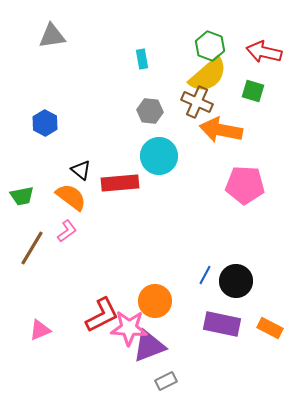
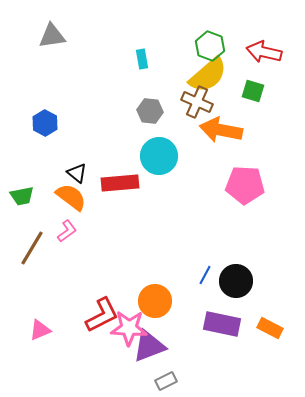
black triangle: moved 4 px left, 3 px down
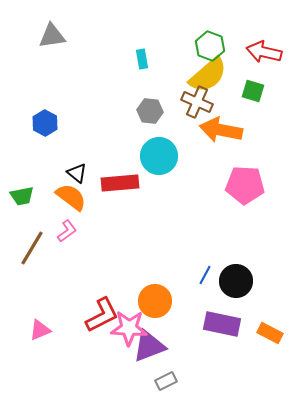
orange rectangle: moved 5 px down
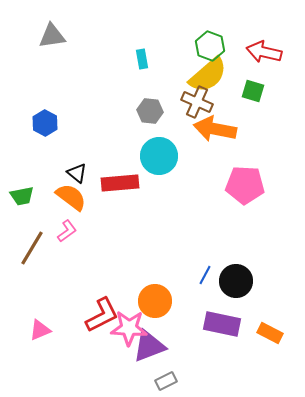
orange arrow: moved 6 px left, 1 px up
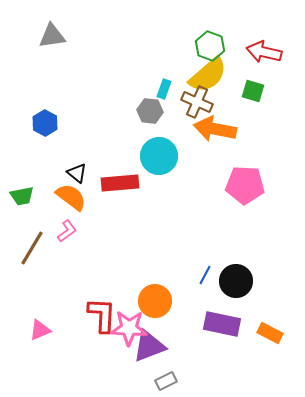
cyan rectangle: moved 22 px right, 30 px down; rotated 30 degrees clockwise
red L-shape: rotated 60 degrees counterclockwise
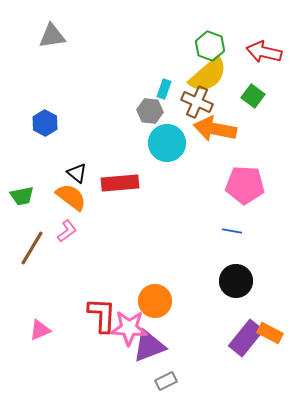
green square: moved 5 px down; rotated 20 degrees clockwise
cyan circle: moved 8 px right, 13 px up
blue line: moved 27 px right, 44 px up; rotated 72 degrees clockwise
purple rectangle: moved 24 px right, 14 px down; rotated 63 degrees counterclockwise
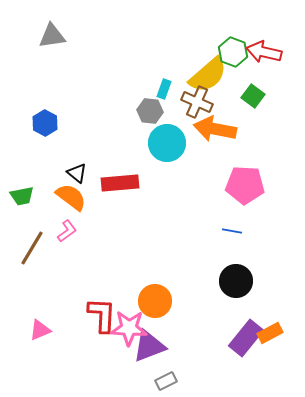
green hexagon: moved 23 px right, 6 px down
orange rectangle: rotated 55 degrees counterclockwise
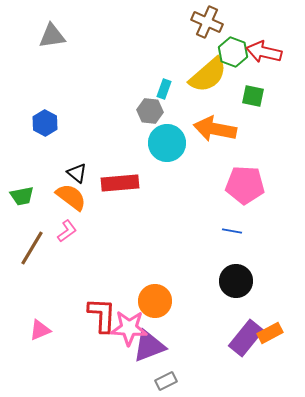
green square: rotated 25 degrees counterclockwise
brown cross: moved 10 px right, 80 px up
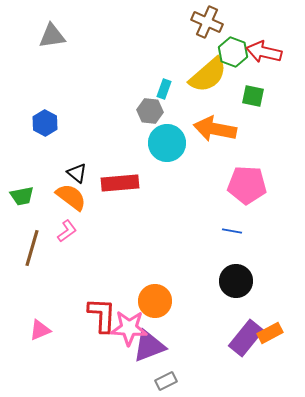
pink pentagon: moved 2 px right
brown line: rotated 15 degrees counterclockwise
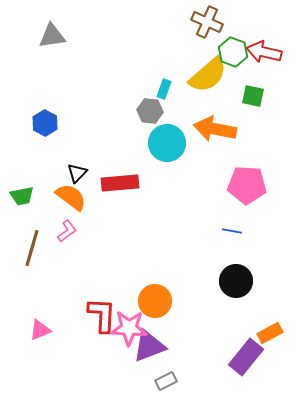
black triangle: rotated 35 degrees clockwise
purple rectangle: moved 19 px down
